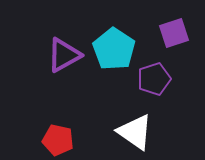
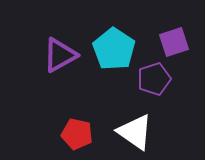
purple square: moved 9 px down
purple triangle: moved 4 px left
red pentagon: moved 19 px right, 6 px up
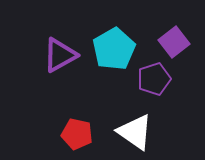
purple square: rotated 20 degrees counterclockwise
cyan pentagon: rotated 9 degrees clockwise
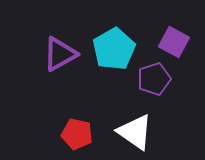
purple square: rotated 24 degrees counterclockwise
purple triangle: moved 1 px up
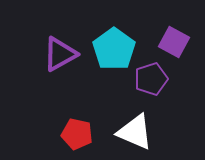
cyan pentagon: rotated 6 degrees counterclockwise
purple pentagon: moved 3 px left
white triangle: rotated 12 degrees counterclockwise
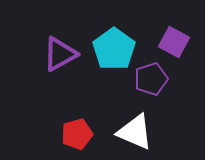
red pentagon: rotated 28 degrees counterclockwise
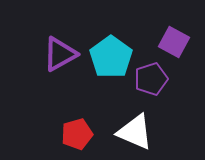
cyan pentagon: moved 3 px left, 8 px down
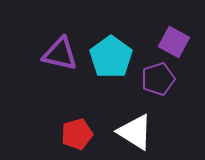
purple triangle: rotated 42 degrees clockwise
purple pentagon: moved 7 px right
white triangle: rotated 9 degrees clockwise
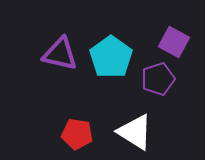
red pentagon: rotated 24 degrees clockwise
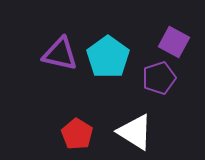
cyan pentagon: moved 3 px left
purple pentagon: moved 1 px right, 1 px up
red pentagon: rotated 24 degrees clockwise
